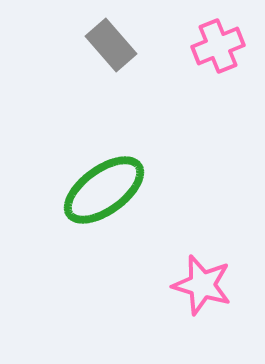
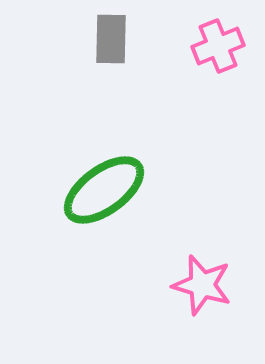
gray rectangle: moved 6 px up; rotated 42 degrees clockwise
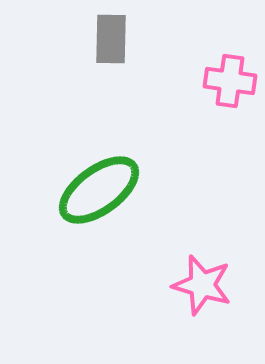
pink cross: moved 12 px right, 35 px down; rotated 30 degrees clockwise
green ellipse: moved 5 px left
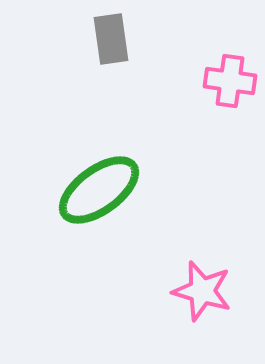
gray rectangle: rotated 9 degrees counterclockwise
pink star: moved 6 px down
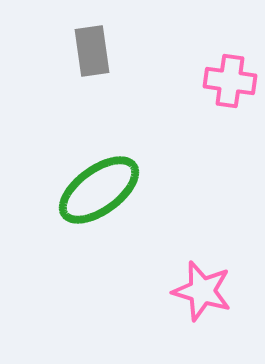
gray rectangle: moved 19 px left, 12 px down
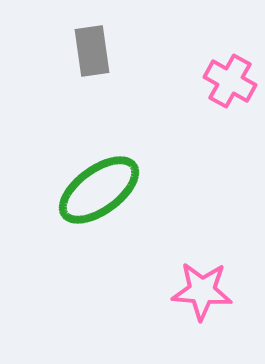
pink cross: rotated 21 degrees clockwise
pink star: rotated 12 degrees counterclockwise
